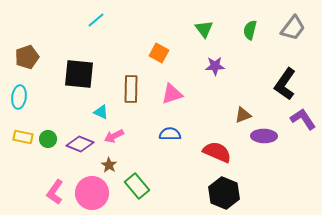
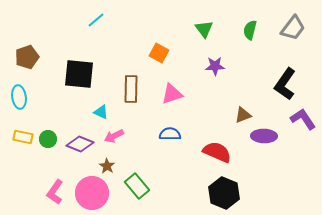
cyan ellipse: rotated 15 degrees counterclockwise
brown star: moved 2 px left, 1 px down
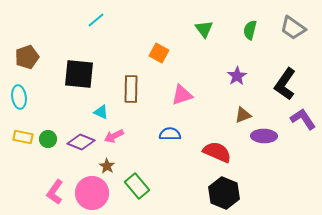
gray trapezoid: rotated 88 degrees clockwise
purple star: moved 22 px right, 10 px down; rotated 30 degrees counterclockwise
pink triangle: moved 10 px right, 1 px down
purple diamond: moved 1 px right, 2 px up
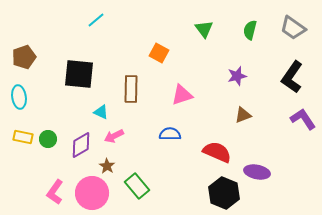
brown pentagon: moved 3 px left
purple star: rotated 18 degrees clockwise
black L-shape: moved 7 px right, 7 px up
purple ellipse: moved 7 px left, 36 px down; rotated 10 degrees clockwise
purple diamond: moved 3 px down; rotated 52 degrees counterclockwise
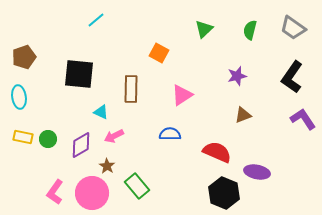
green triangle: rotated 24 degrees clockwise
pink triangle: rotated 15 degrees counterclockwise
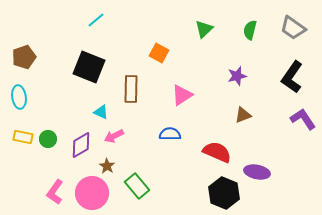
black square: moved 10 px right, 7 px up; rotated 16 degrees clockwise
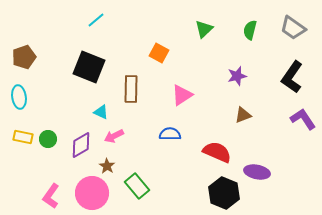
pink L-shape: moved 4 px left, 4 px down
